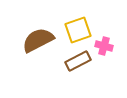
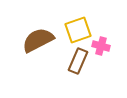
pink cross: moved 3 px left
brown rectangle: rotated 40 degrees counterclockwise
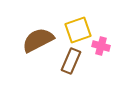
brown rectangle: moved 7 px left
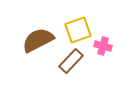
pink cross: moved 2 px right
brown rectangle: rotated 20 degrees clockwise
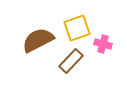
yellow square: moved 1 px left, 2 px up
pink cross: moved 2 px up
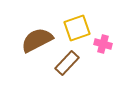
brown semicircle: moved 1 px left
brown rectangle: moved 4 px left, 2 px down
